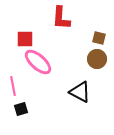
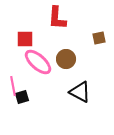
red L-shape: moved 4 px left
brown square: rotated 24 degrees counterclockwise
brown circle: moved 31 px left
black square: moved 1 px right, 12 px up
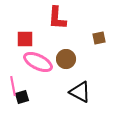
pink ellipse: rotated 16 degrees counterclockwise
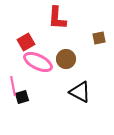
red square: moved 1 px right, 3 px down; rotated 30 degrees counterclockwise
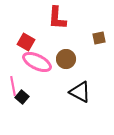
red square: rotated 30 degrees counterclockwise
pink ellipse: moved 1 px left
black square: rotated 32 degrees counterclockwise
